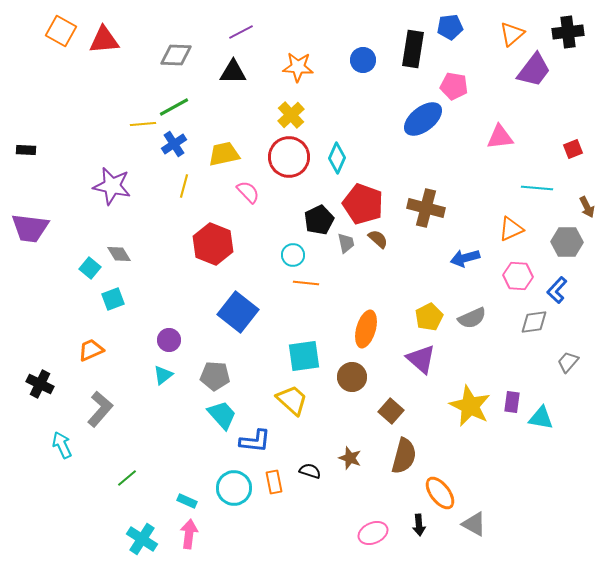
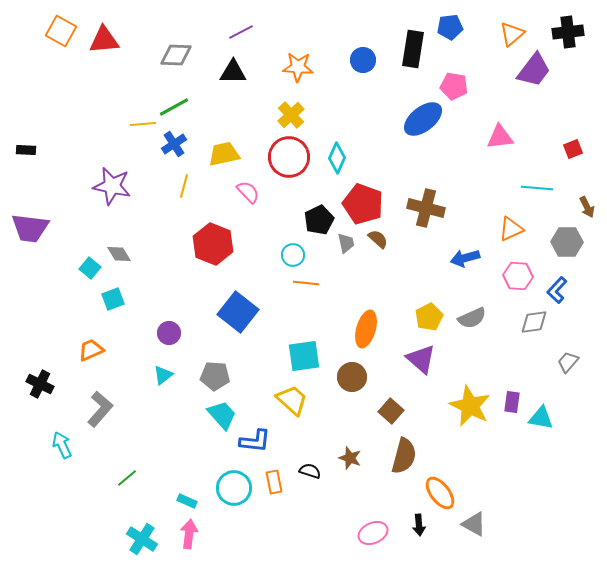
purple circle at (169, 340): moved 7 px up
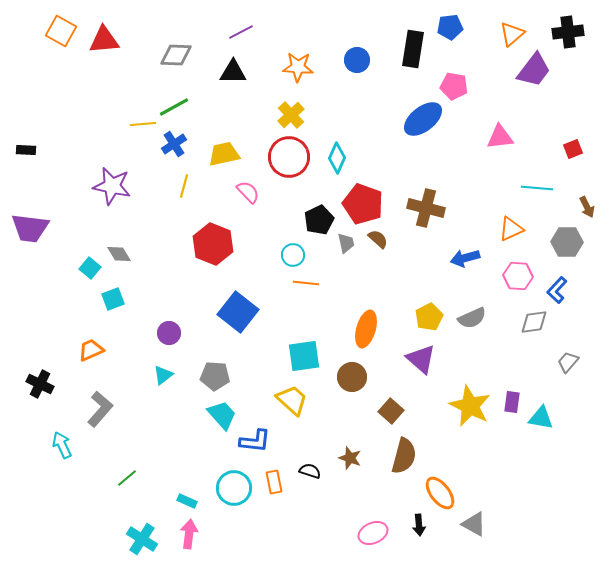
blue circle at (363, 60): moved 6 px left
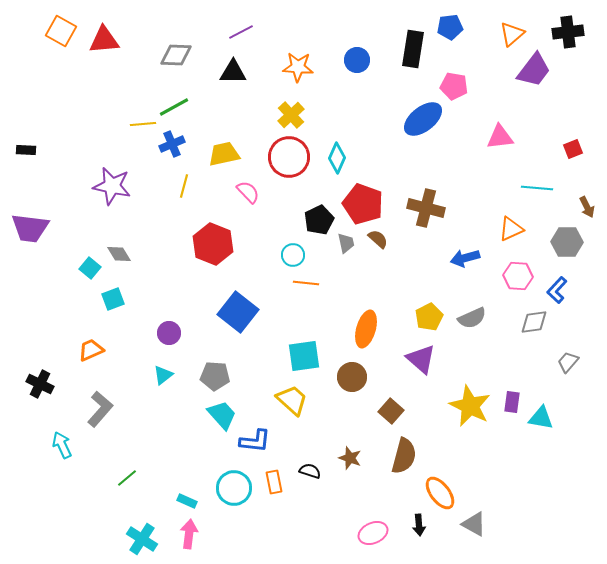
blue cross at (174, 144): moved 2 px left; rotated 10 degrees clockwise
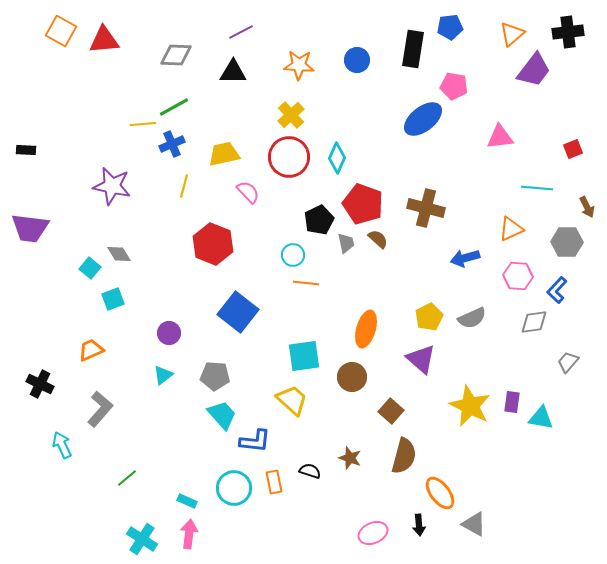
orange star at (298, 67): moved 1 px right, 2 px up
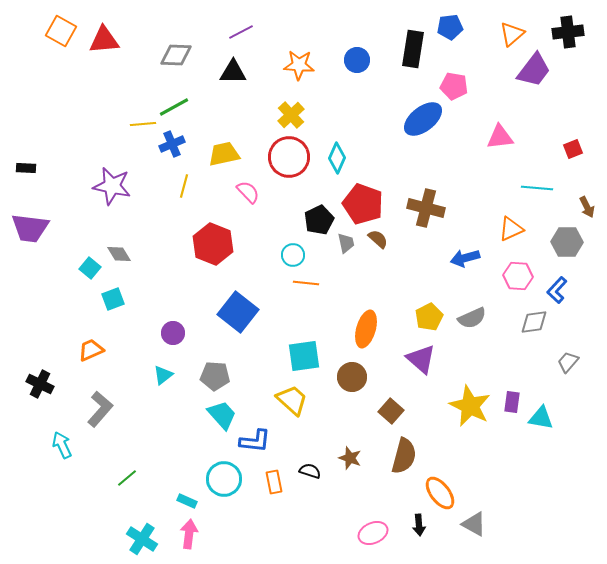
black rectangle at (26, 150): moved 18 px down
purple circle at (169, 333): moved 4 px right
cyan circle at (234, 488): moved 10 px left, 9 px up
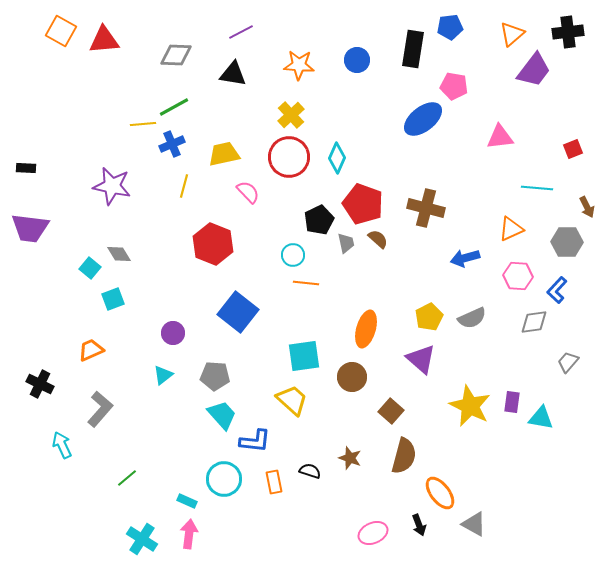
black triangle at (233, 72): moved 2 px down; rotated 8 degrees clockwise
black arrow at (419, 525): rotated 15 degrees counterclockwise
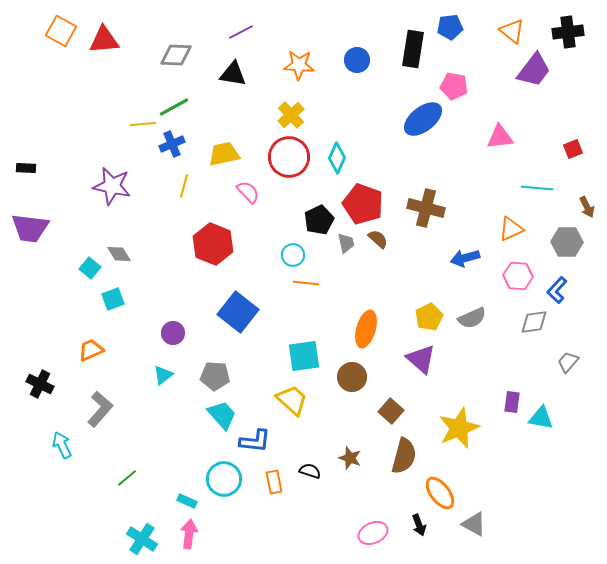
orange triangle at (512, 34): moved 3 px up; rotated 40 degrees counterclockwise
yellow star at (470, 406): moved 11 px left, 22 px down; rotated 24 degrees clockwise
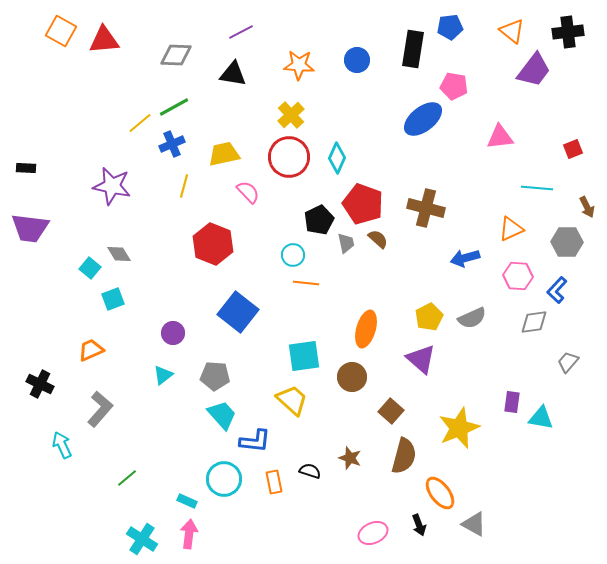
yellow line at (143, 124): moved 3 px left, 1 px up; rotated 35 degrees counterclockwise
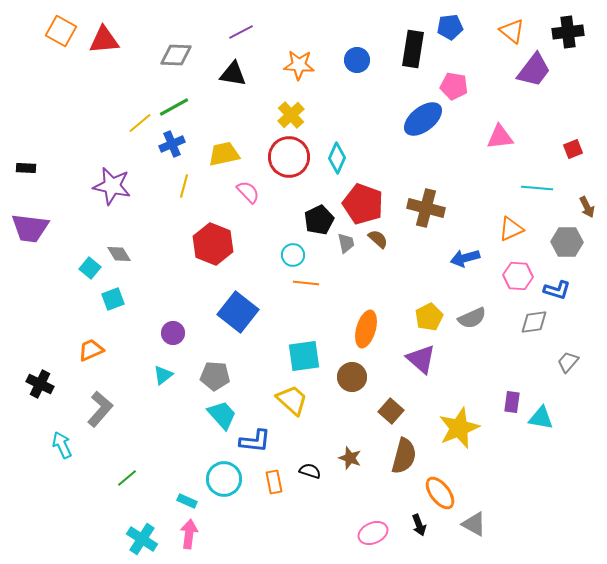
blue L-shape at (557, 290): rotated 116 degrees counterclockwise
